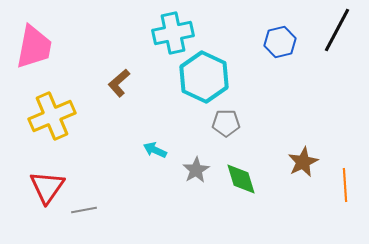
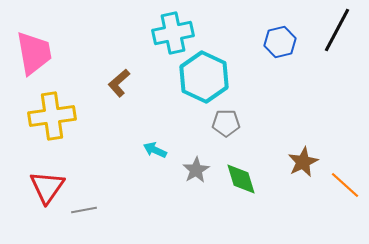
pink trapezoid: moved 6 px down; rotated 21 degrees counterclockwise
yellow cross: rotated 15 degrees clockwise
orange line: rotated 44 degrees counterclockwise
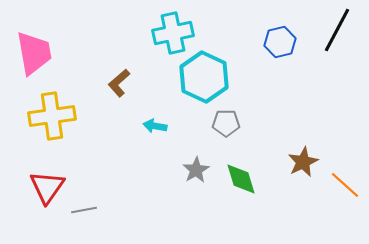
cyan arrow: moved 24 px up; rotated 15 degrees counterclockwise
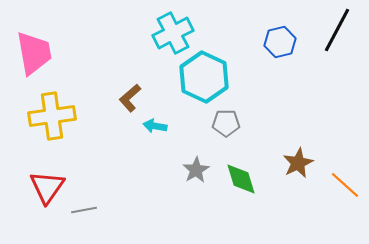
cyan cross: rotated 15 degrees counterclockwise
brown L-shape: moved 11 px right, 15 px down
brown star: moved 5 px left, 1 px down
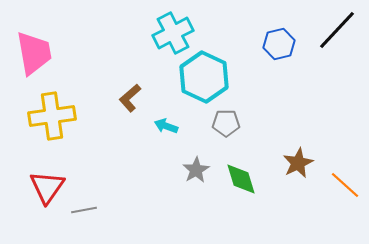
black line: rotated 15 degrees clockwise
blue hexagon: moved 1 px left, 2 px down
cyan arrow: moved 11 px right; rotated 10 degrees clockwise
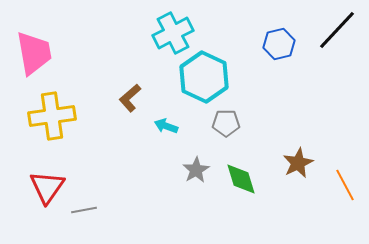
orange line: rotated 20 degrees clockwise
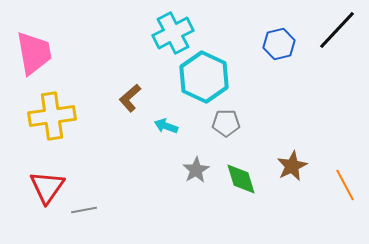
brown star: moved 6 px left, 3 px down
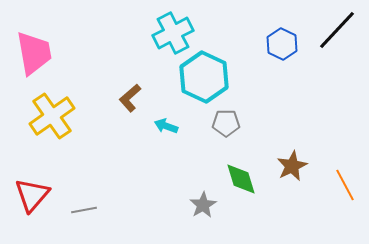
blue hexagon: moved 3 px right; rotated 20 degrees counterclockwise
yellow cross: rotated 27 degrees counterclockwise
gray star: moved 7 px right, 35 px down
red triangle: moved 15 px left, 8 px down; rotated 6 degrees clockwise
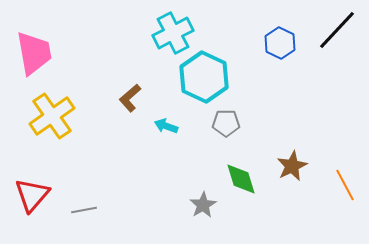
blue hexagon: moved 2 px left, 1 px up
